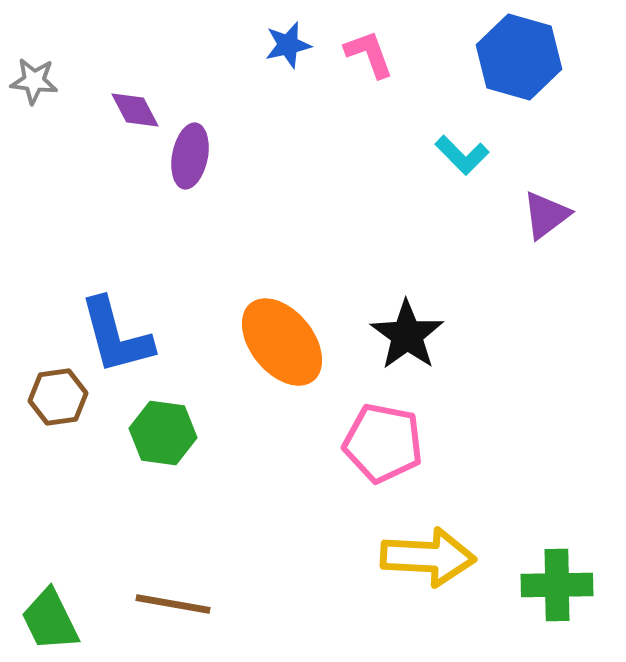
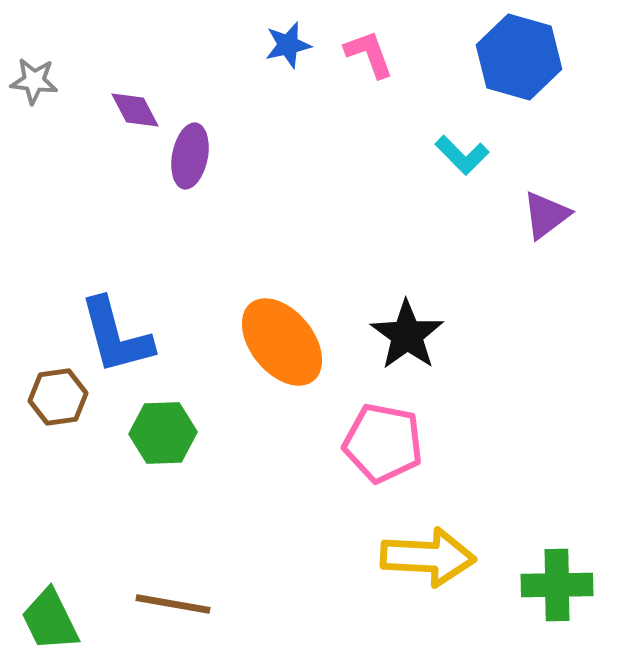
green hexagon: rotated 10 degrees counterclockwise
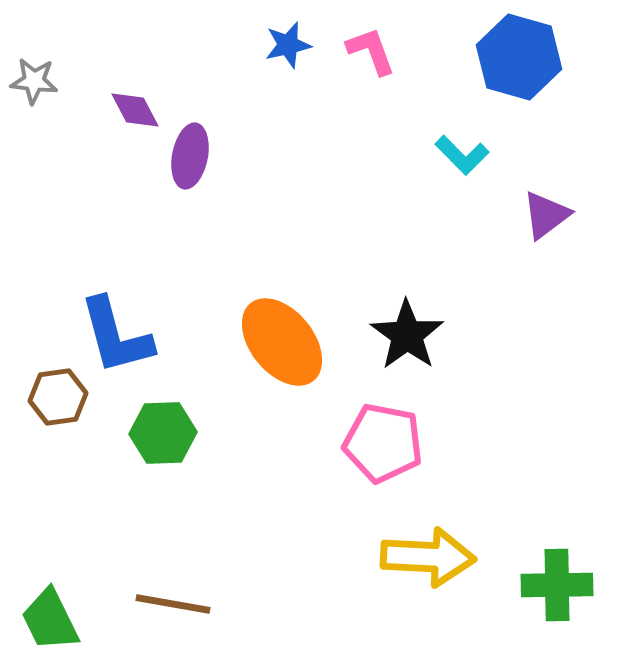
pink L-shape: moved 2 px right, 3 px up
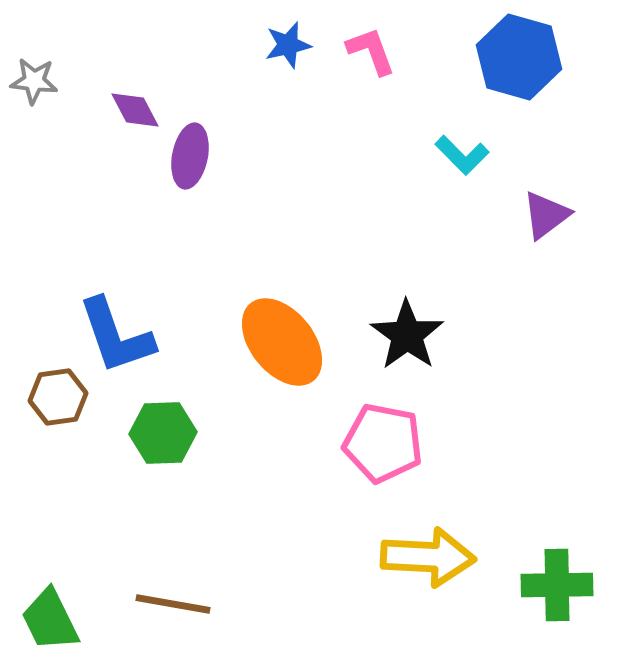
blue L-shape: rotated 4 degrees counterclockwise
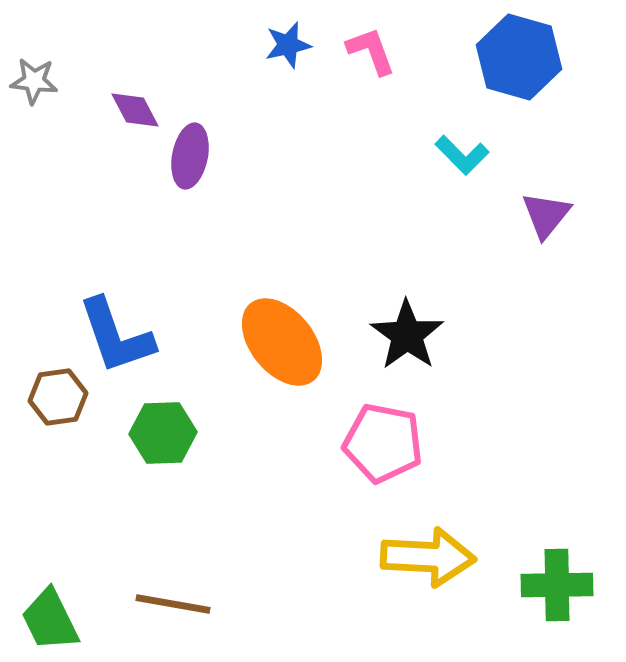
purple triangle: rotated 14 degrees counterclockwise
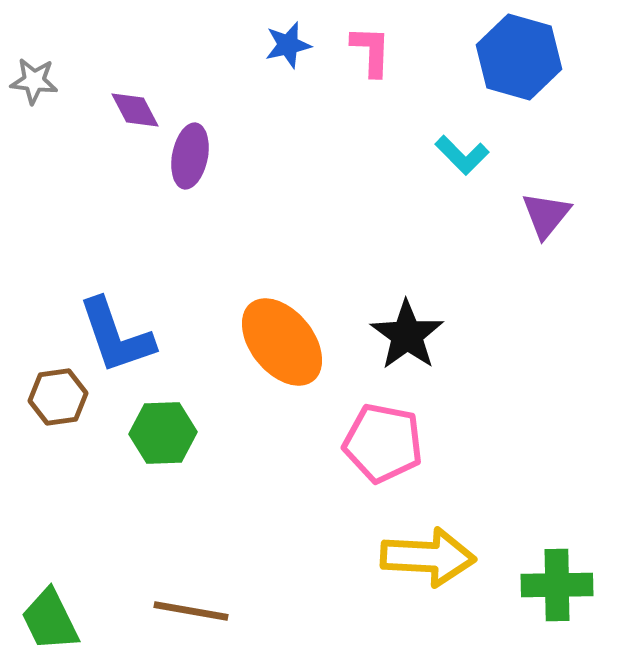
pink L-shape: rotated 22 degrees clockwise
brown line: moved 18 px right, 7 px down
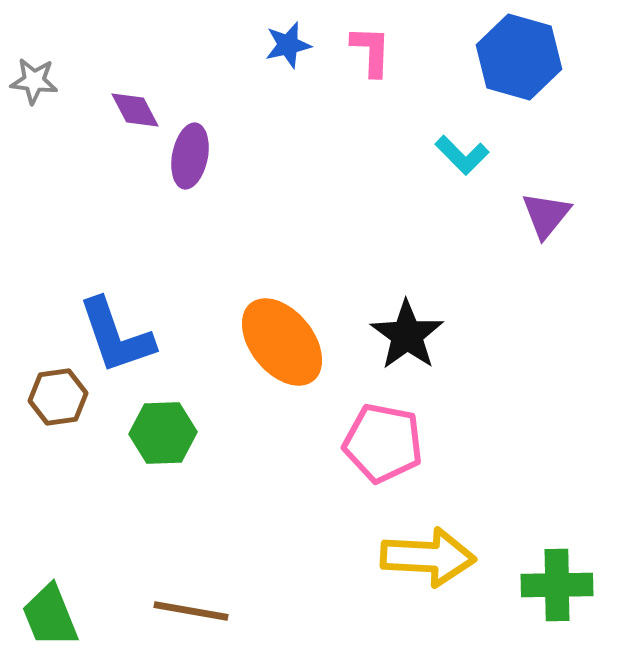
green trapezoid: moved 4 px up; rotated 4 degrees clockwise
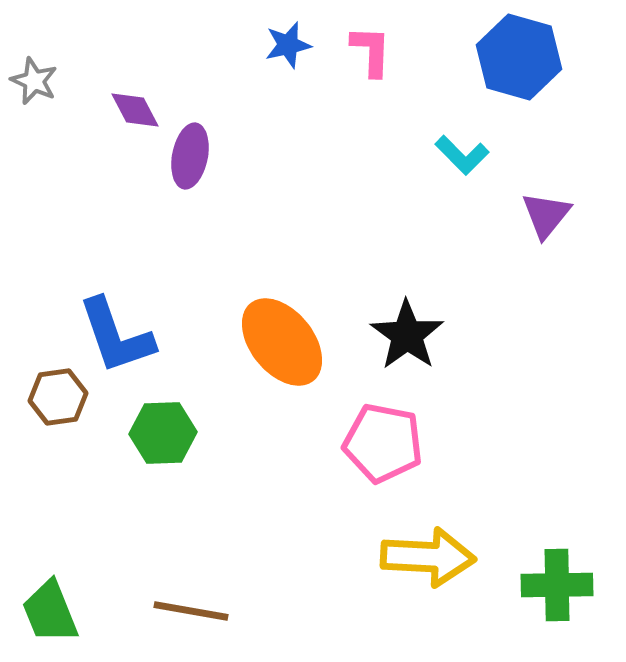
gray star: rotated 18 degrees clockwise
green trapezoid: moved 4 px up
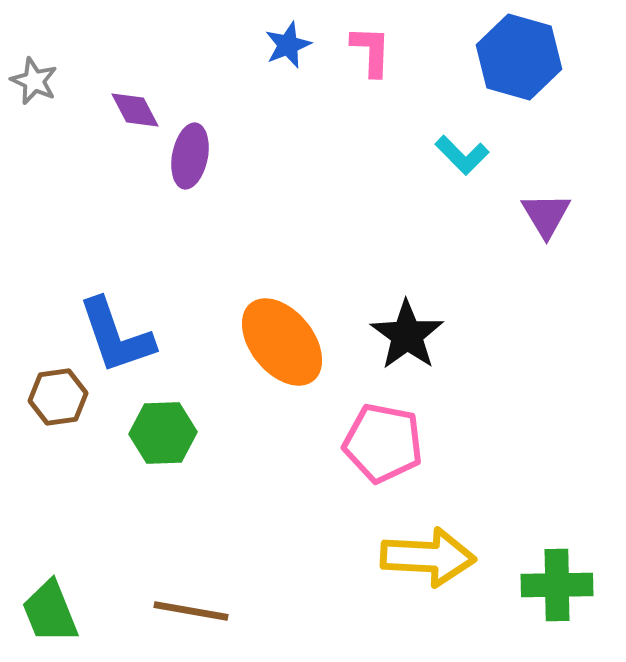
blue star: rotated 9 degrees counterclockwise
purple triangle: rotated 10 degrees counterclockwise
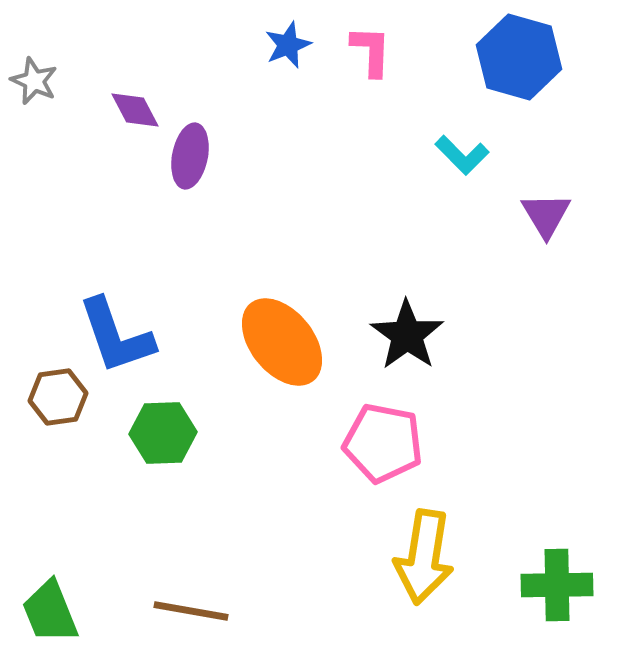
yellow arrow: moved 4 px left; rotated 96 degrees clockwise
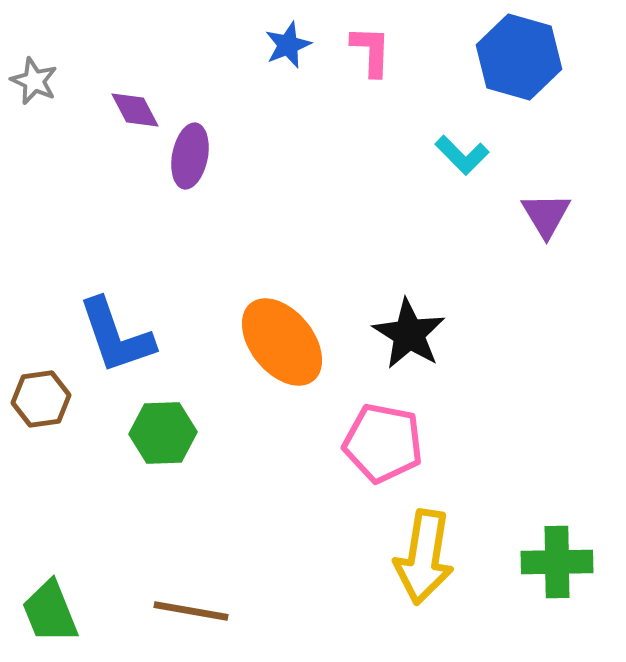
black star: moved 2 px right, 1 px up; rotated 4 degrees counterclockwise
brown hexagon: moved 17 px left, 2 px down
green cross: moved 23 px up
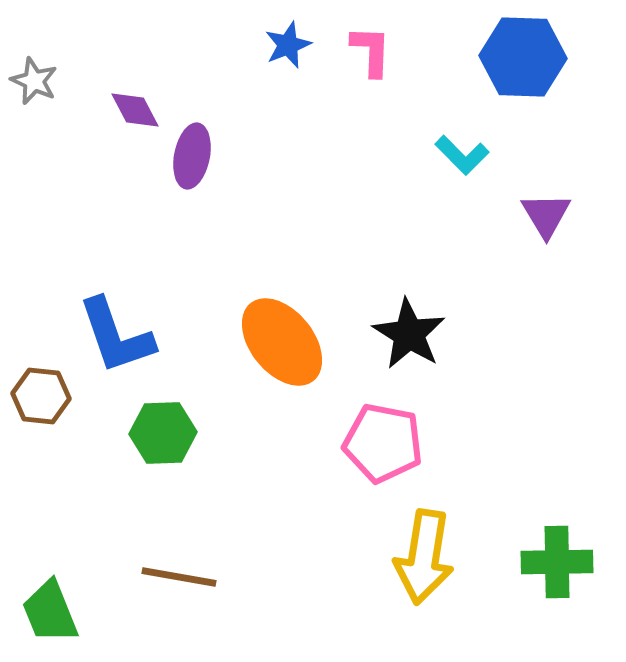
blue hexagon: moved 4 px right; rotated 14 degrees counterclockwise
purple ellipse: moved 2 px right
brown hexagon: moved 3 px up; rotated 14 degrees clockwise
brown line: moved 12 px left, 34 px up
